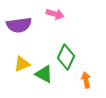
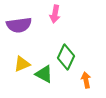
pink arrow: rotated 84 degrees clockwise
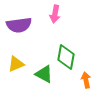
green diamond: rotated 15 degrees counterclockwise
yellow triangle: moved 6 px left
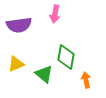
green triangle: rotated 12 degrees clockwise
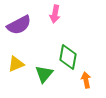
purple semicircle: rotated 20 degrees counterclockwise
green diamond: moved 2 px right
green triangle: rotated 30 degrees clockwise
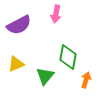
pink arrow: moved 1 px right
green triangle: moved 1 px right, 2 px down
orange arrow: rotated 28 degrees clockwise
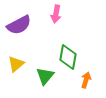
yellow triangle: rotated 18 degrees counterclockwise
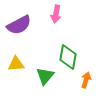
yellow triangle: rotated 36 degrees clockwise
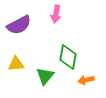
orange arrow: rotated 119 degrees counterclockwise
